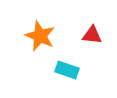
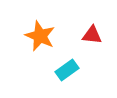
cyan rectangle: rotated 55 degrees counterclockwise
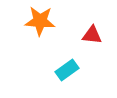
orange star: moved 15 px up; rotated 20 degrees counterclockwise
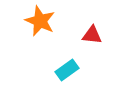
orange star: rotated 20 degrees clockwise
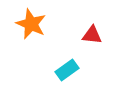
orange star: moved 9 px left, 3 px down
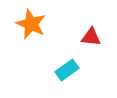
red triangle: moved 1 px left, 2 px down
